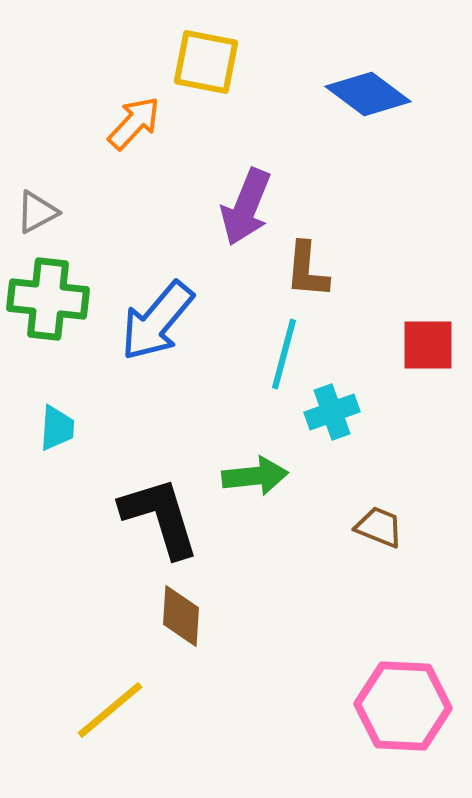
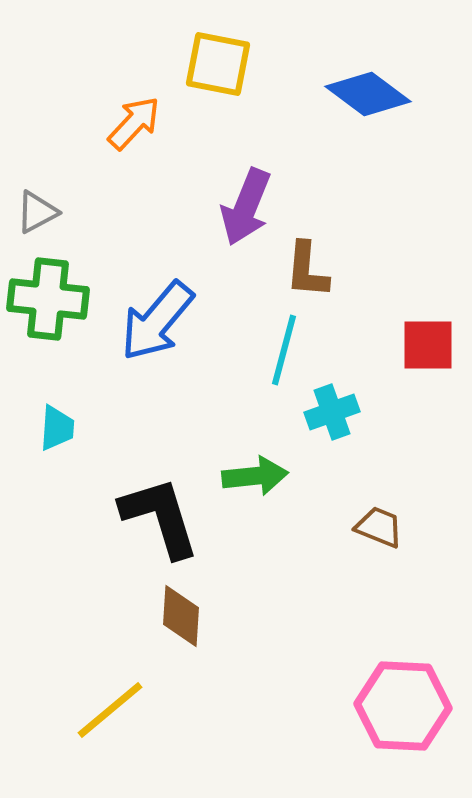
yellow square: moved 12 px right, 2 px down
cyan line: moved 4 px up
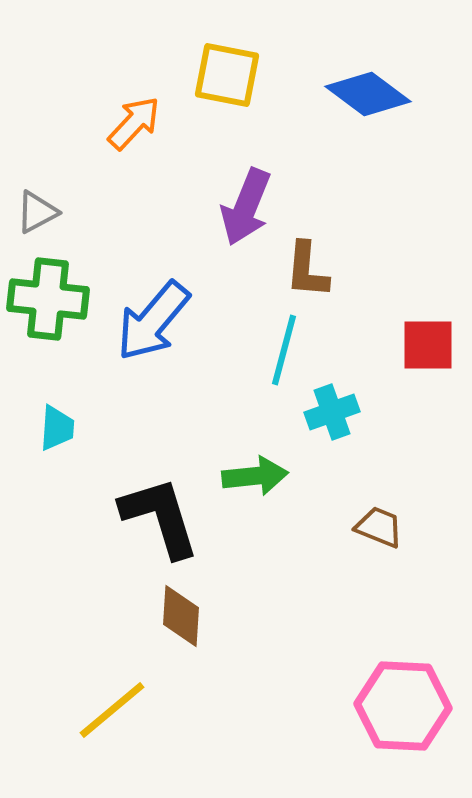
yellow square: moved 9 px right, 11 px down
blue arrow: moved 4 px left
yellow line: moved 2 px right
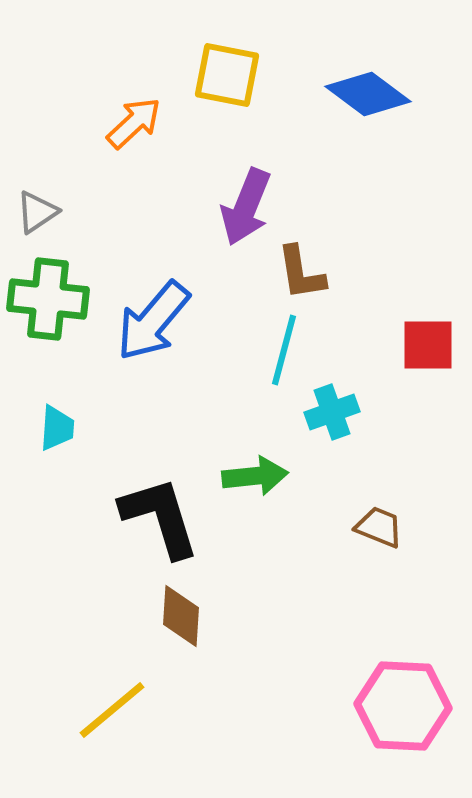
orange arrow: rotated 4 degrees clockwise
gray triangle: rotated 6 degrees counterclockwise
brown L-shape: moved 6 px left, 3 px down; rotated 14 degrees counterclockwise
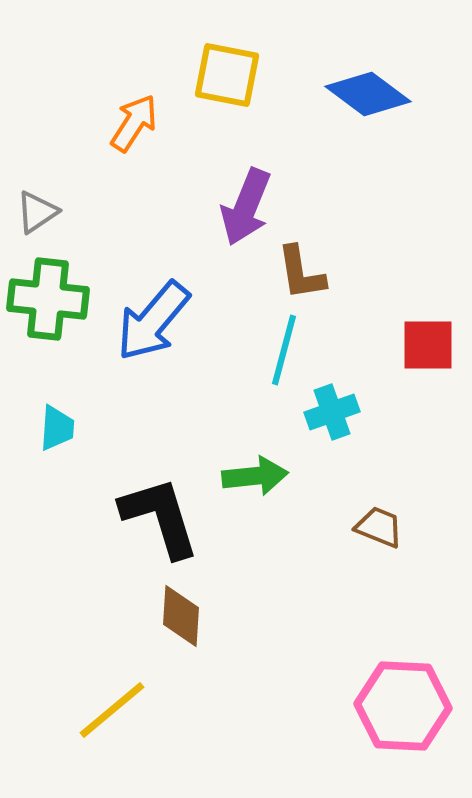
orange arrow: rotated 14 degrees counterclockwise
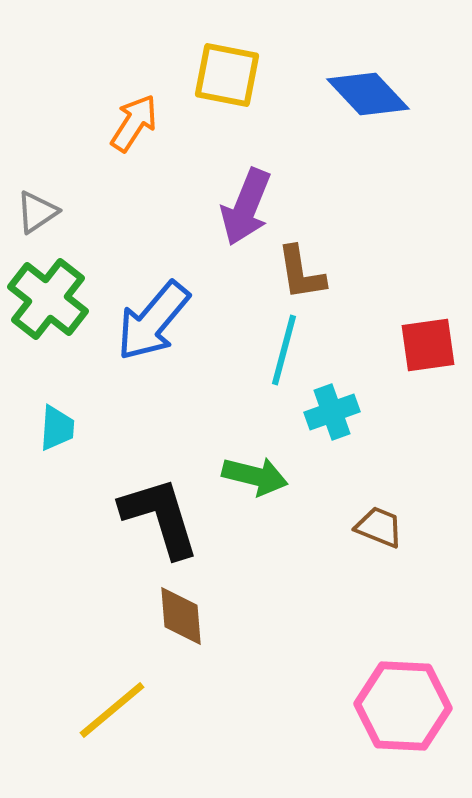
blue diamond: rotated 10 degrees clockwise
green cross: rotated 32 degrees clockwise
red square: rotated 8 degrees counterclockwise
green arrow: rotated 20 degrees clockwise
brown diamond: rotated 8 degrees counterclockwise
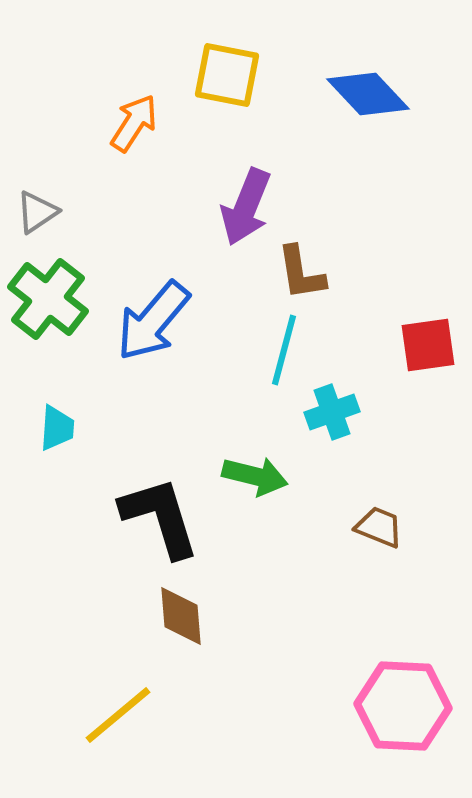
yellow line: moved 6 px right, 5 px down
